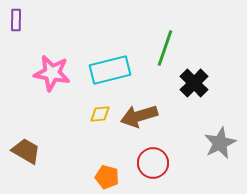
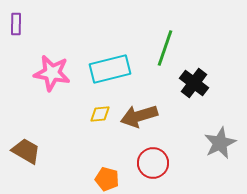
purple rectangle: moved 4 px down
cyan rectangle: moved 1 px up
black cross: rotated 8 degrees counterclockwise
orange pentagon: moved 2 px down
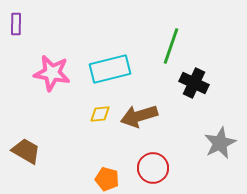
green line: moved 6 px right, 2 px up
black cross: rotated 12 degrees counterclockwise
red circle: moved 5 px down
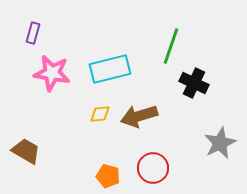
purple rectangle: moved 17 px right, 9 px down; rotated 15 degrees clockwise
orange pentagon: moved 1 px right, 3 px up
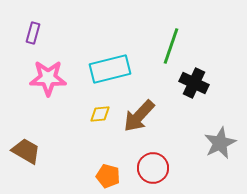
pink star: moved 4 px left, 5 px down; rotated 9 degrees counterclockwise
brown arrow: rotated 30 degrees counterclockwise
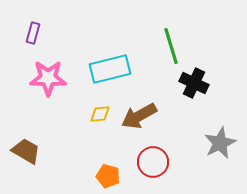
green line: rotated 36 degrees counterclockwise
brown arrow: rotated 18 degrees clockwise
red circle: moved 6 px up
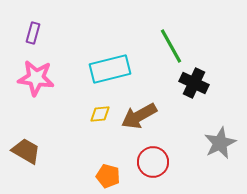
green line: rotated 12 degrees counterclockwise
pink star: moved 12 px left; rotated 6 degrees clockwise
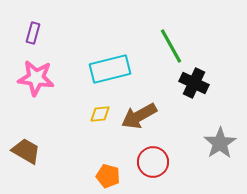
gray star: rotated 8 degrees counterclockwise
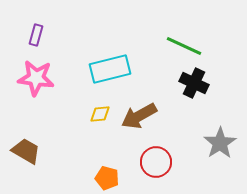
purple rectangle: moved 3 px right, 2 px down
green line: moved 13 px right; rotated 36 degrees counterclockwise
red circle: moved 3 px right
orange pentagon: moved 1 px left, 2 px down
